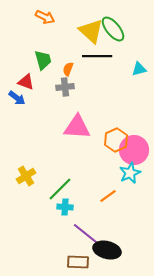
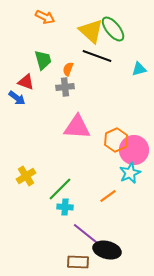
black line: rotated 20 degrees clockwise
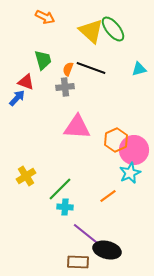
black line: moved 6 px left, 12 px down
blue arrow: rotated 84 degrees counterclockwise
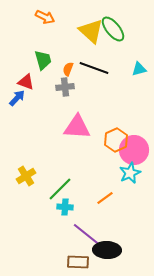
black line: moved 3 px right
orange line: moved 3 px left, 2 px down
black ellipse: rotated 12 degrees counterclockwise
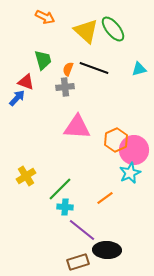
yellow triangle: moved 5 px left
purple line: moved 4 px left, 4 px up
brown rectangle: rotated 20 degrees counterclockwise
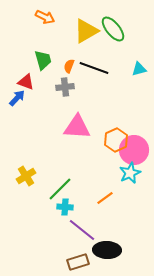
yellow triangle: rotated 48 degrees clockwise
orange semicircle: moved 1 px right, 3 px up
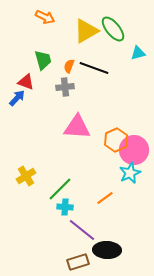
cyan triangle: moved 1 px left, 16 px up
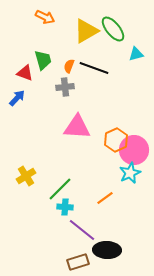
cyan triangle: moved 2 px left, 1 px down
red triangle: moved 1 px left, 9 px up
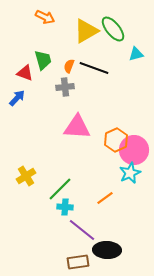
brown rectangle: rotated 10 degrees clockwise
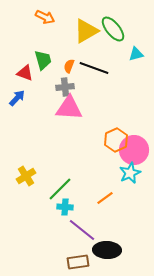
pink triangle: moved 8 px left, 19 px up
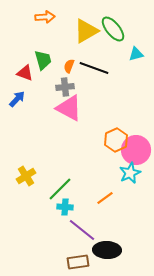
orange arrow: rotated 30 degrees counterclockwise
blue arrow: moved 1 px down
pink triangle: rotated 24 degrees clockwise
pink circle: moved 2 px right
